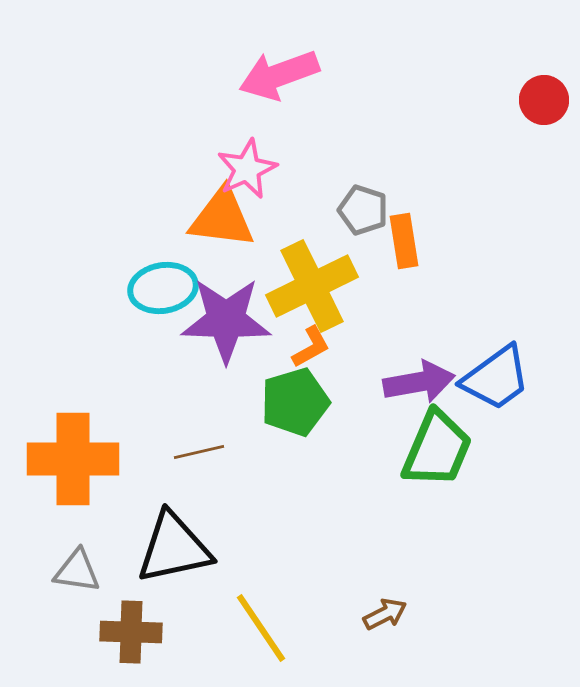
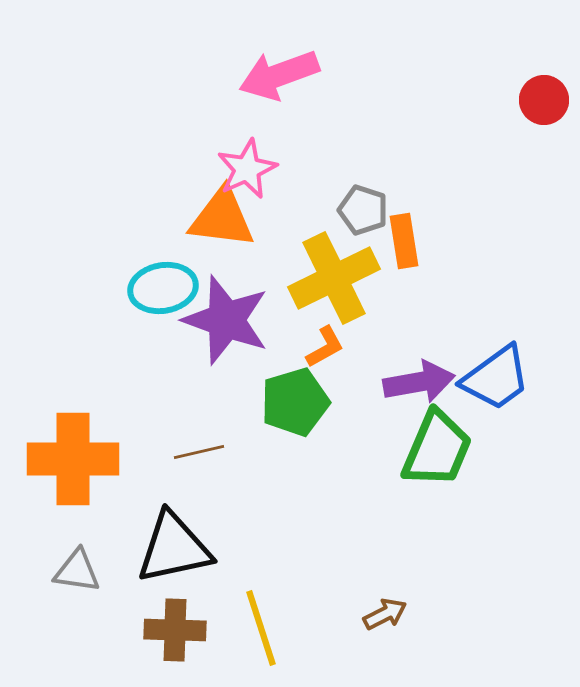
yellow cross: moved 22 px right, 8 px up
purple star: rotated 18 degrees clockwise
orange L-shape: moved 14 px right
yellow line: rotated 16 degrees clockwise
brown cross: moved 44 px right, 2 px up
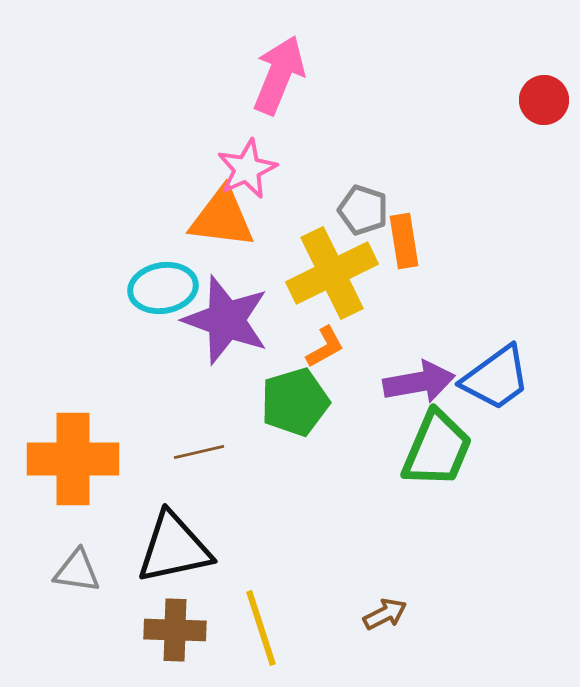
pink arrow: rotated 132 degrees clockwise
yellow cross: moved 2 px left, 5 px up
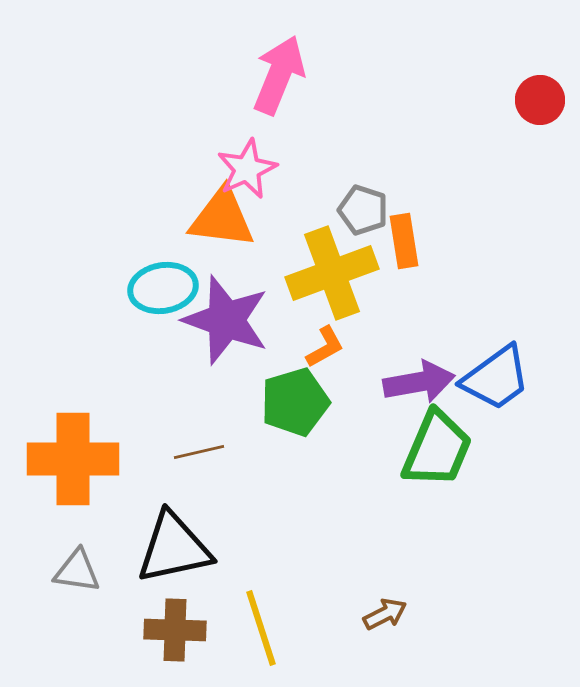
red circle: moved 4 px left
yellow cross: rotated 6 degrees clockwise
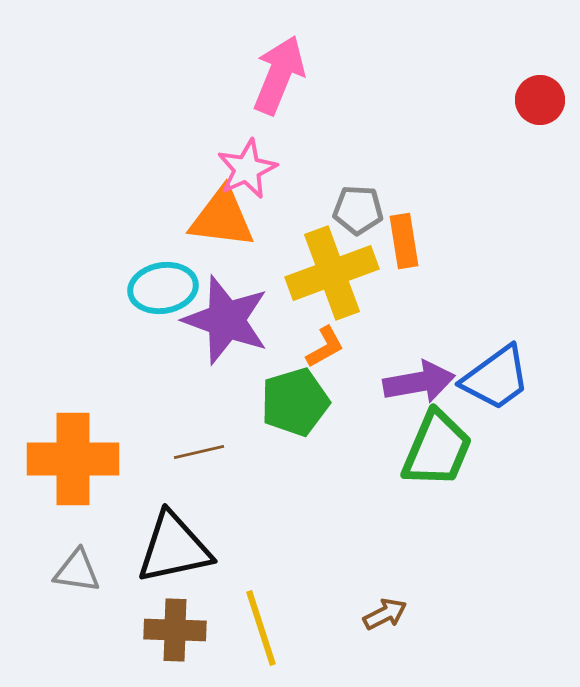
gray pentagon: moved 5 px left; rotated 15 degrees counterclockwise
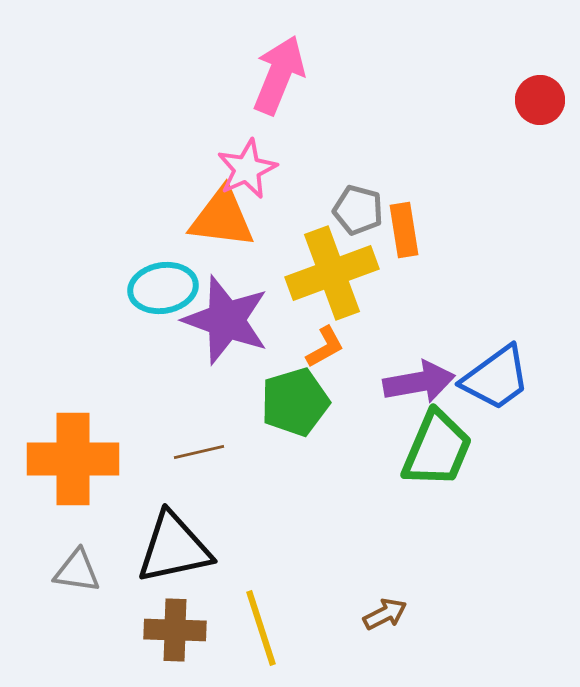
gray pentagon: rotated 12 degrees clockwise
orange rectangle: moved 11 px up
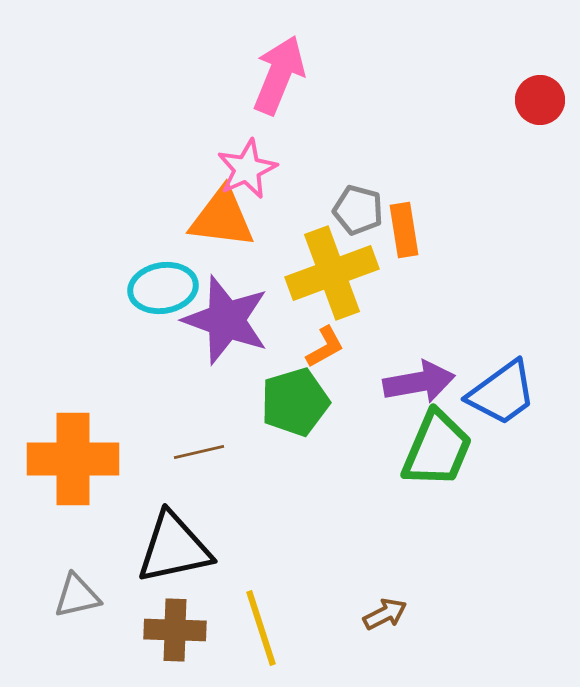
blue trapezoid: moved 6 px right, 15 px down
gray triangle: moved 25 px down; rotated 21 degrees counterclockwise
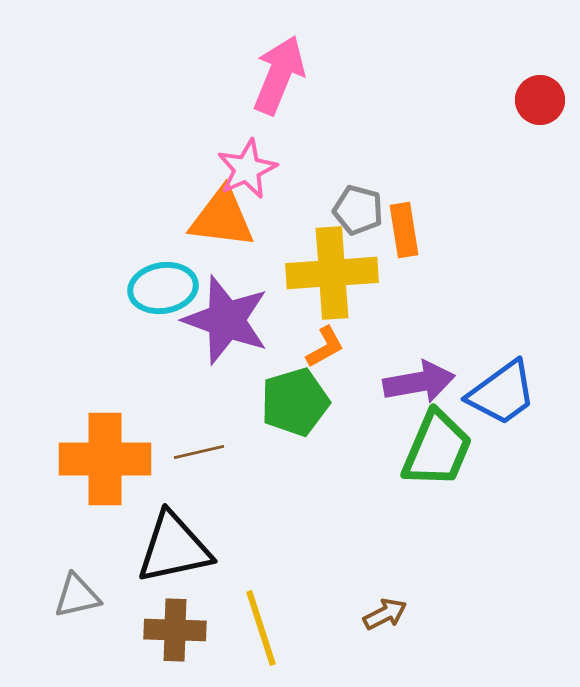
yellow cross: rotated 16 degrees clockwise
orange cross: moved 32 px right
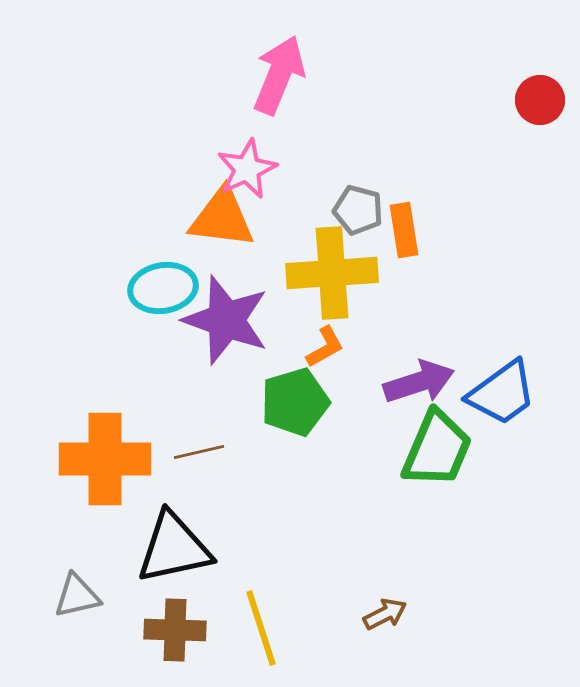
purple arrow: rotated 8 degrees counterclockwise
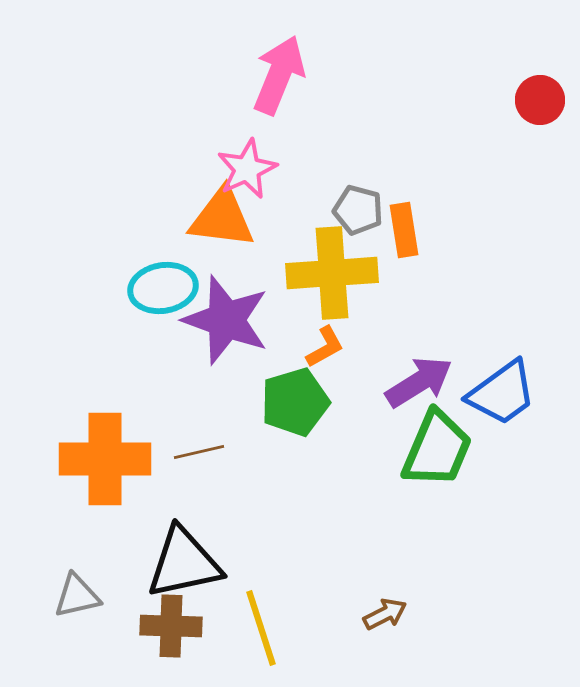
purple arrow: rotated 14 degrees counterclockwise
black triangle: moved 10 px right, 15 px down
brown cross: moved 4 px left, 4 px up
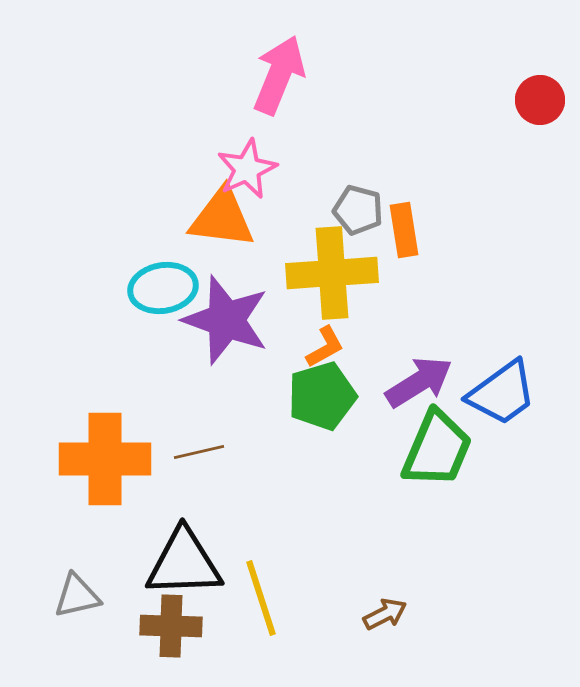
green pentagon: moved 27 px right, 6 px up
black triangle: rotated 10 degrees clockwise
yellow line: moved 30 px up
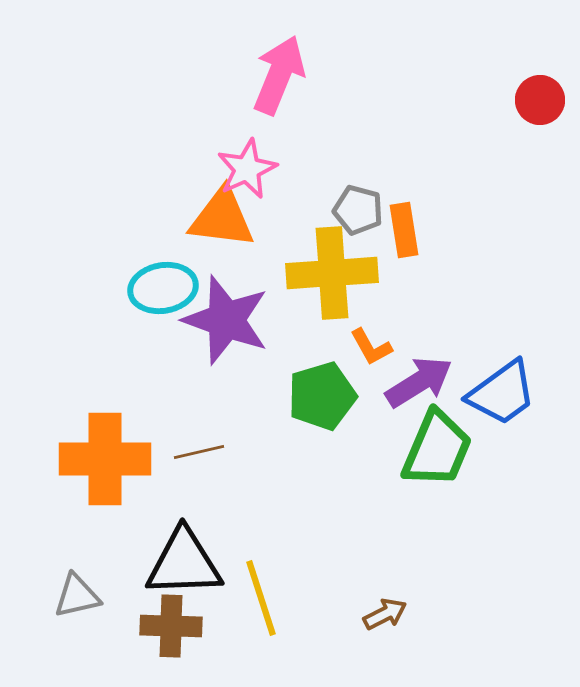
orange L-shape: moved 46 px right; rotated 90 degrees clockwise
